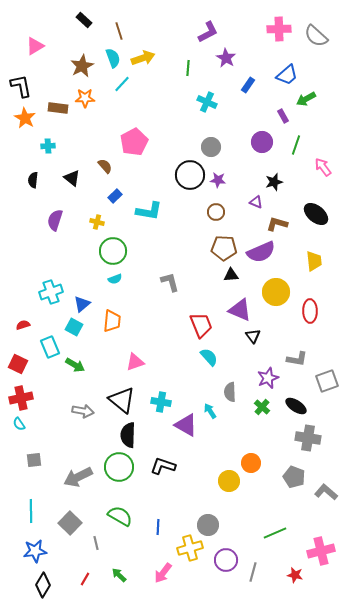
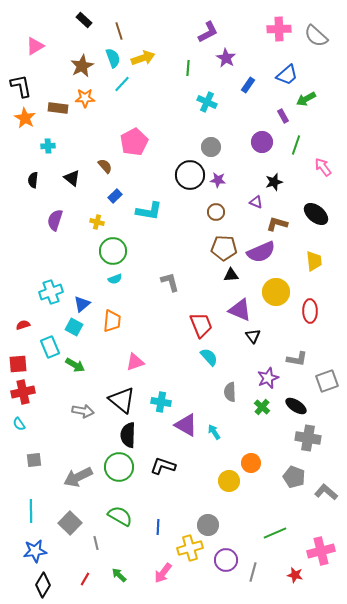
red square at (18, 364): rotated 30 degrees counterclockwise
red cross at (21, 398): moved 2 px right, 6 px up
cyan arrow at (210, 411): moved 4 px right, 21 px down
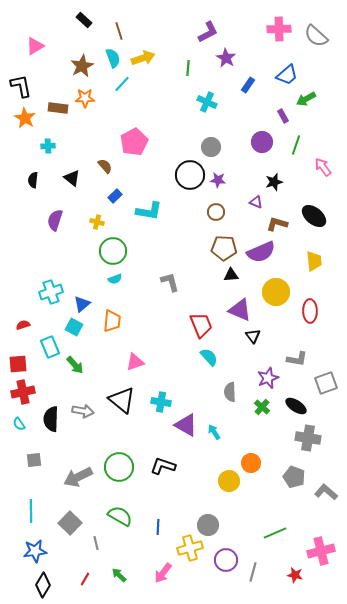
black ellipse at (316, 214): moved 2 px left, 2 px down
green arrow at (75, 365): rotated 18 degrees clockwise
gray square at (327, 381): moved 1 px left, 2 px down
black semicircle at (128, 435): moved 77 px left, 16 px up
